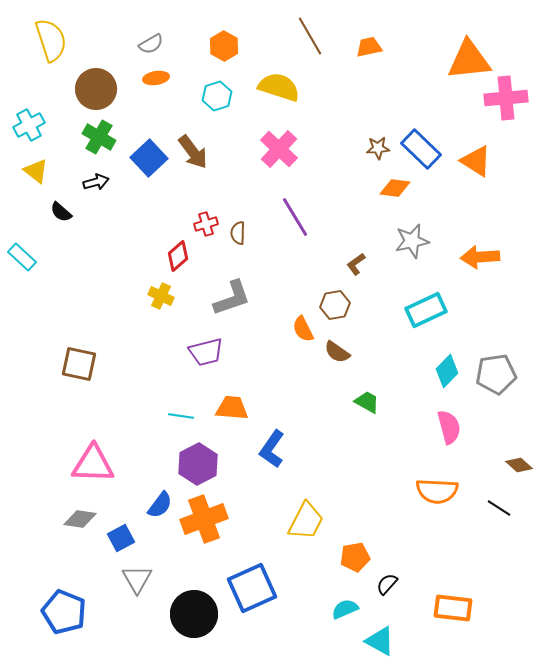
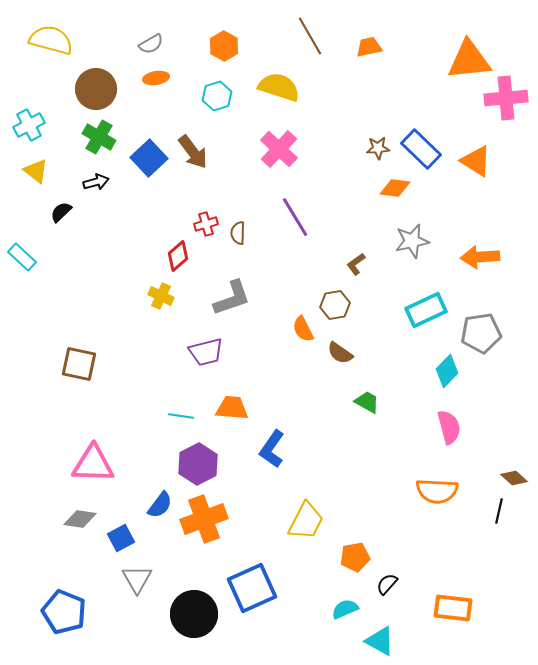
yellow semicircle at (51, 40): rotated 57 degrees counterclockwise
black semicircle at (61, 212): rotated 95 degrees clockwise
brown semicircle at (337, 352): moved 3 px right, 1 px down
gray pentagon at (496, 374): moved 15 px left, 41 px up
brown diamond at (519, 465): moved 5 px left, 13 px down
black line at (499, 508): moved 3 px down; rotated 70 degrees clockwise
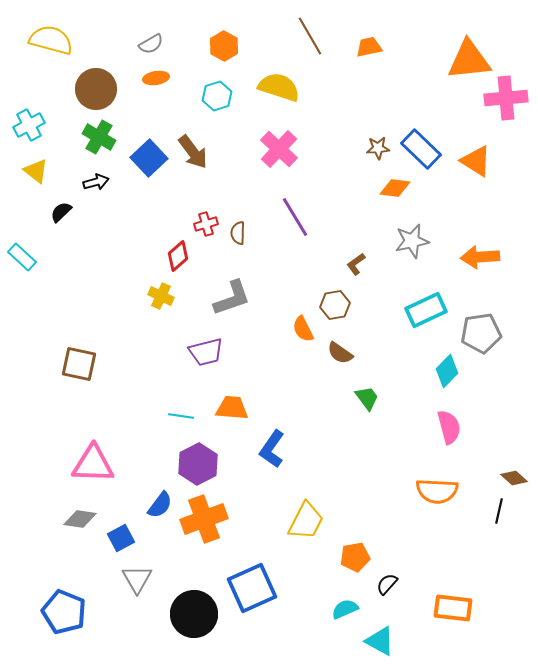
green trapezoid at (367, 402): moved 4 px up; rotated 24 degrees clockwise
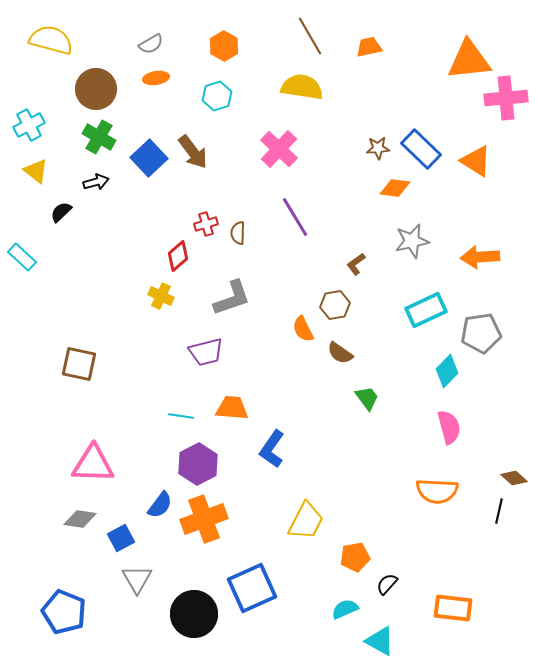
yellow semicircle at (279, 87): moved 23 px right; rotated 9 degrees counterclockwise
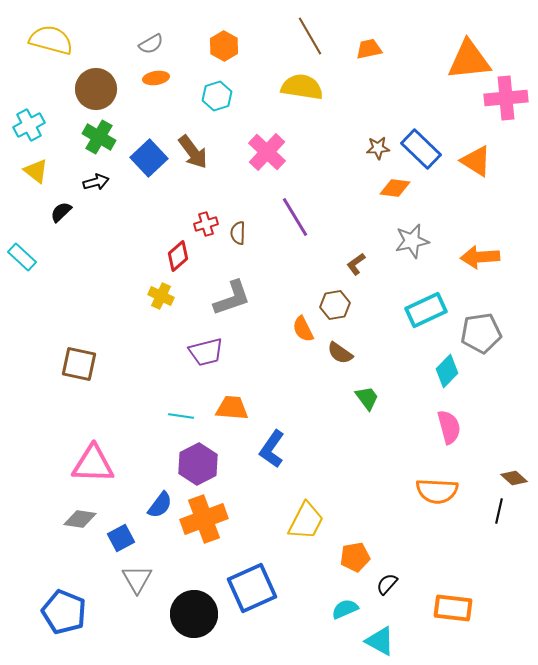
orange trapezoid at (369, 47): moved 2 px down
pink cross at (279, 149): moved 12 px left, 3 px down
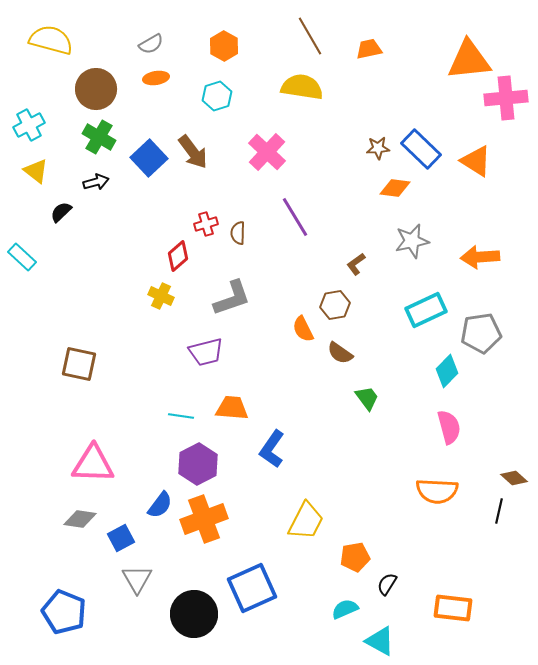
black semicircle at (387, 584): rotated 10 degrees counterclockwise
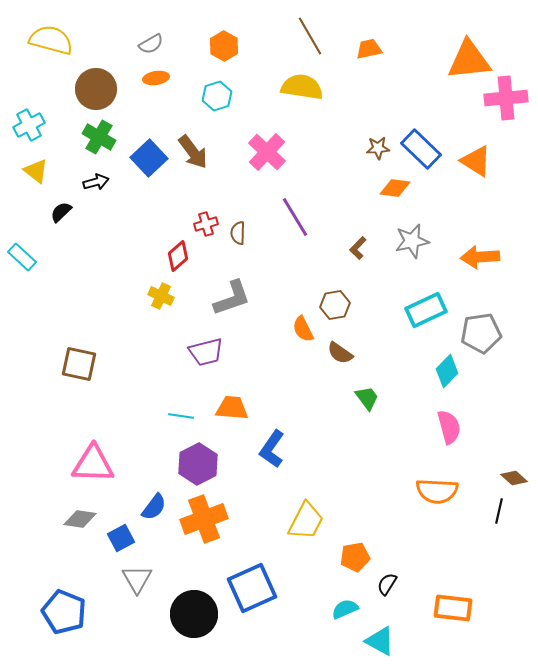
brown L-shape at (356, 264): moved 2 px right, 16 px up; rotated 10 degrees counterclockwise
blue semicircle at (160, 505): moved 6 px left, 2 px down
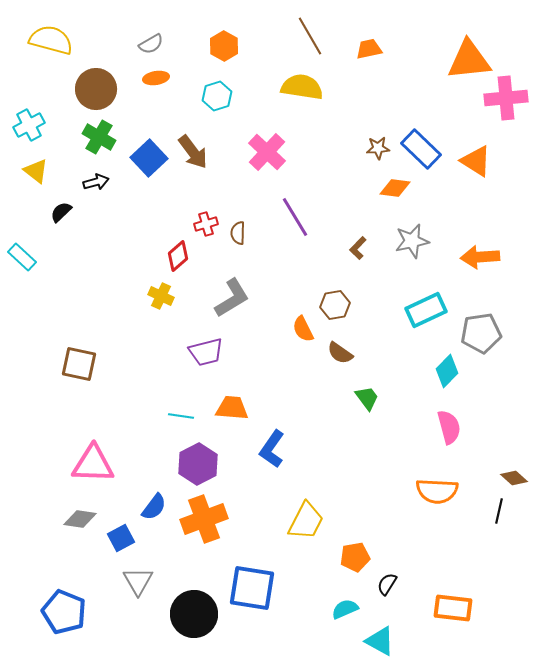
gray L-shape at (232, 298): rotated 12 degrees counterclockwise
gray triangle at (137, 579): moved 1 px right, 2 px down
blue square at (252, 588): rotated 33 degrees clockwise
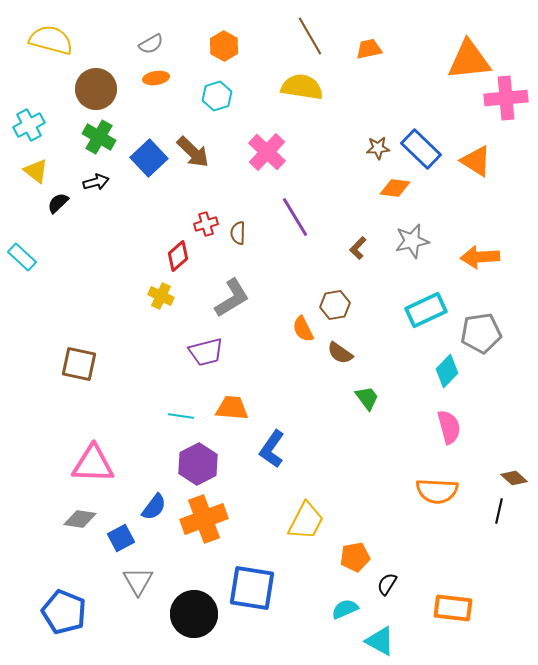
brown arrow at (193, 152): rotated 9 degrees counterclockwise
black semicircle at (61, 212): moved 3 px left, 9 px up
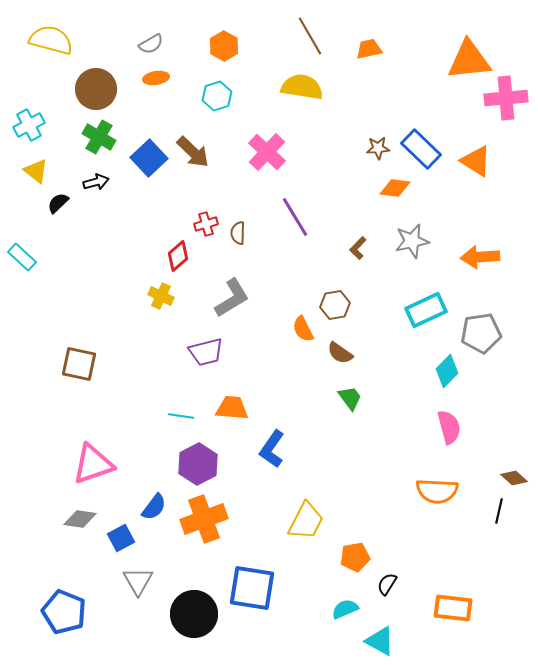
green trapezoid at (367, 398): moved 17 px left
pink triangle at (93, 464): rotated 21 degrees counterclockwise
